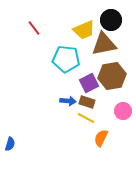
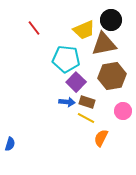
purple square: moved 13 px left, 1 px up; rotated 18 degrees counterclockwise
blue arrow: moved 1 px left, 1 px down
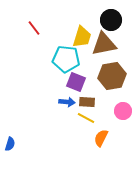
yellow trapezoid: moved 2 px left, 7 px down; rotated 50 degrees counterclockwise
purple square: rotated 24 degrees counterclockwise
brown rectangle: rotated 14 degrees counterclockwise
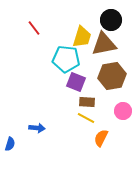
blue arrow: moved 30 px left, 26 px down
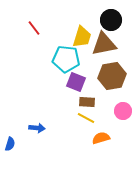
orange semicircle: rotated 48 degrees clockwise
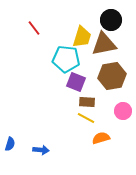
blue arrow: moved 4 px right, 22 px down
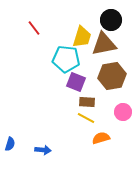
pink circle: moved 1 px down
blue arrow: moved 2 px right
